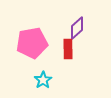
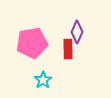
purple diamond: moved 4 px down; rotated 25 degrees counterclockwise
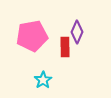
pink pentagon: moved 7 px up
red rectangle: moved 3 px left, 2 px up
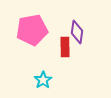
purple diamond: rotated 15 degrees counterclockwise
pink pentagon: moved 6 px up
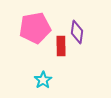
pink pentagon: moved 3 px right, 2 px up
red rectangle: moved 4 px left, 1 px up
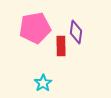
purple diamond: moved 1 px left
cyan star: moved 3 px down
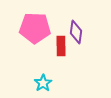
pink pentagon: rotated 12 degrees clockwise
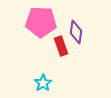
pink pentagon: moved 6 px right, 6 px up
red rectangle: rotated 18 degrees counterclockwise
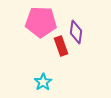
cyan star: moved 1 px up
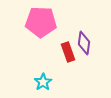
purple diamond: moved 8 px right, 11 px down
red rectangle: moved 7 px right, 6 px down
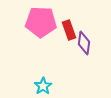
red rectangle: moved 1 px right, 22 px up
cyan star: moved 4 px down
